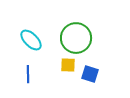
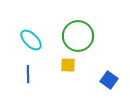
green circle: moved 2 px right, 2 px up
blue square: moved 19 px right, 6 px down; rotated 18 degrees clockwise
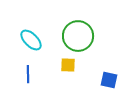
blue square: rotated 24 degrees counterclockwise
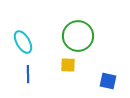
cyan ellipse: moved 8 px left, 2 px down; rotated 15 degrees clockwise
blue square: moved 1 px left, 1 px down
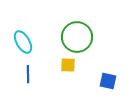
green circle: moved 1 px left, 1 px down
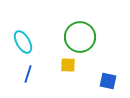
green circle: moved 3 px right
blue line: rotated 18 degrees clockwise
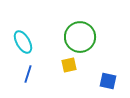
yellow square: moved 1 px right; rotated 14 degrees counterclockwise
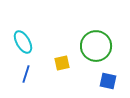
green circle: moved 16 px right, 9 px down
yellow square: moved 7 px left, 2 px up
blue line: moved 2 px left
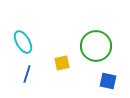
blue line: moved 1 px right
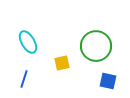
cyan ellipse: moved 5 px right
blue line: moved 3 px left, 5 px down
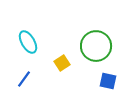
yellow square: rotated 21 degrees counterclockwise
blue line: rotated 18 degrees clockwise
